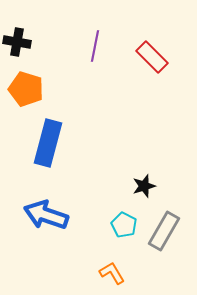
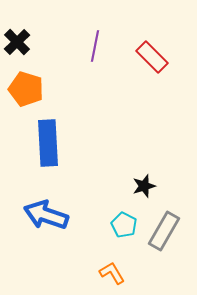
black cross: rotated 36 degrees clockwise
blue rectangle: rotated 18 degrees counterclockwise
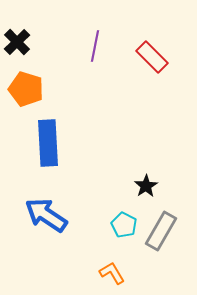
black star: moved 2 px right; rotated 15 degrees counterclockwise
blue arrow: rotated 15 degrees clockwise
gray rectangle: moved 3 px left
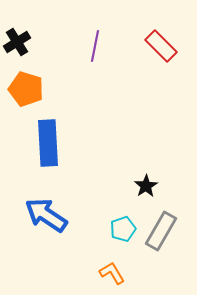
black cross: rotated 12 degrees clockwise
red rectangle: moved 9 px right, 11 px up
cyan pentagon: moved 1 px left, 4 px down; rotated 25 degrees clockwise
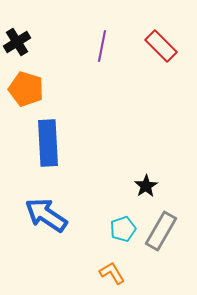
purple line: moved 7 px right
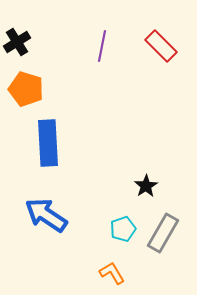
gray rectangle: moved 2 px right, 2 px down
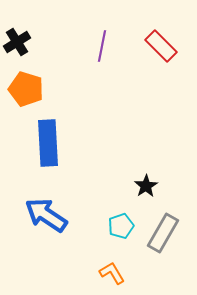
cyan pentagon: moved 2 px left, 3 px up
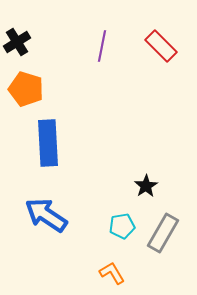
cyan pentagon: moved 1 px right; rotated 10 degrees clockwise
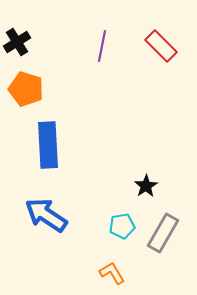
blue rectangle: moved 2 px down
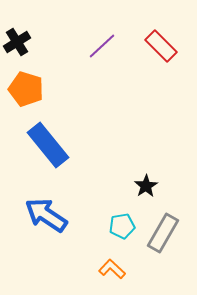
purple line: rotated 36 degrees clockwise
blue rectangle: rotated 36 degrees counterclockwise
orange L-shape: moved 4 px up; rotated 16 degrees counterclockwise
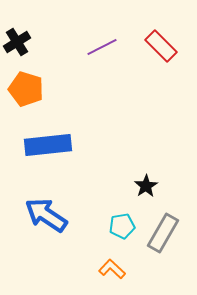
purple line: moved 1 px down; rotated 16 degrees clockwise
blue rectangle: rotated 57 degrees counterclockwise
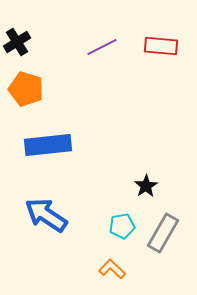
red rectangle: rotated 40 degrees counterclockwise
